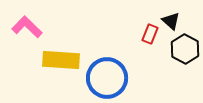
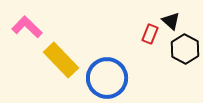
yellow rectangle: rotated 42 degrees clockwise
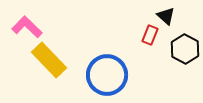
black triangle: moved 5 px left, 5 px up
red rectangle: moved 1 px down
yellow rectangle: moved 12 px left
blue circle: moved 3 px up
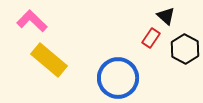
pink L-shape: moved 5 px right, 6 px up
red rectangle: moved 1 px right, 3 px down; rotated 12 degrees clockwise
yellow rectangle: rotated 6 degrees counterclockwise
blue circle: moved 11 px right, 3 px down
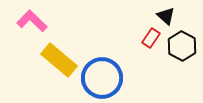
black hexagon: moved 3 px left, 3 px up
yellow rectangle: moved 10 px right
blue circle: moved 16 px left
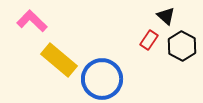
red rectangle: moved 2 px left, 2 px down
blue circle: moved 1 px down
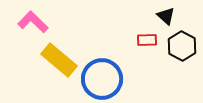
pink L-shape: moved 1 px right, 1 px down
red rectangle: moved 2 px left; rotated 54 degrees clockwise
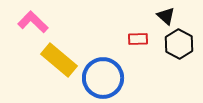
red rectangle: moved 9 px left, 1 px up
black hexagon: moved 3 px left, 2 px up
blue circle: moved 1 px right, 1 px up
